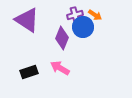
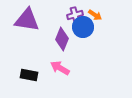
purple triangle: rotated 24 degrees counterclockwise
purple diamond: moved 1 px down
black rectangle: moved 3 px down; rotated 30 degrees clockwise
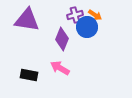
blue circle: moved 4 px right
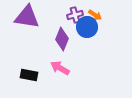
purple triangle: moved 3 px up
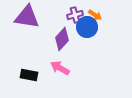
purple diamond: rotated 20 degrees clockwise
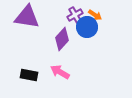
purple cross: rotated 14 degrees counterclockwise
pink arrow: moved 4 px down
